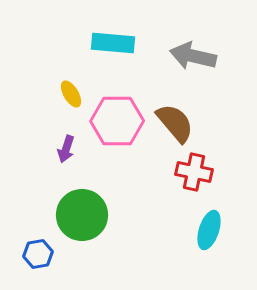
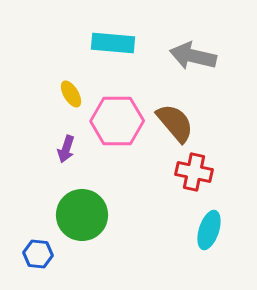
blue hexagon: rotated 16 degrees clockwise
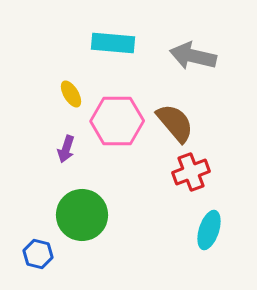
red cross: moved 3 px left; rotated 33 degrees counterclockwise
blue hexagon: rotated 8 degrees clockwise
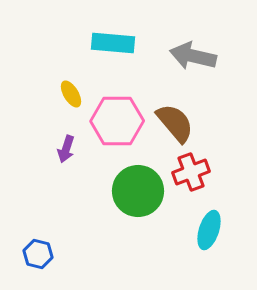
green circle: moved 56 px right, 24 px up
